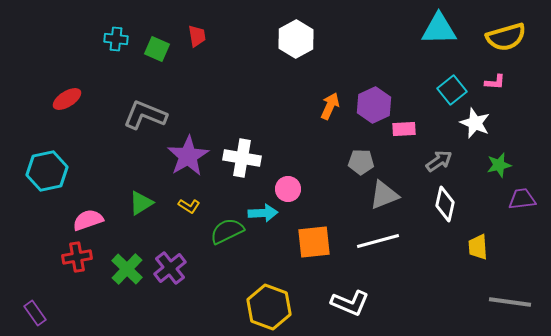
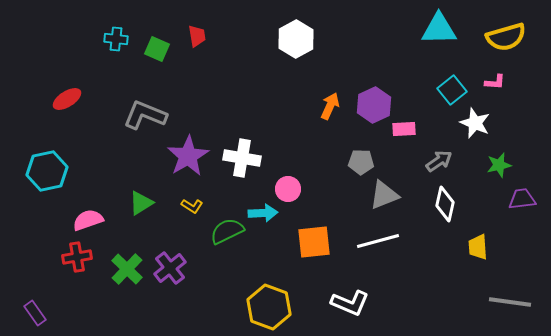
yellow L-shape: moved 3 px right
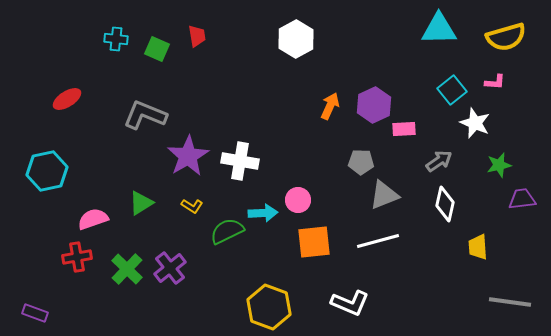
white cross: moved 2 px left, 3 px down
pink circle: moved 10 px right, 11 px down
pink semicircle: moved 5 px right, 1 px up
purple rectangle: rotated 35 degrees counterclockwise
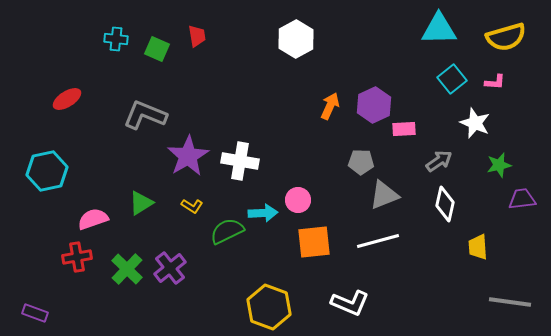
cyan square: moved 11 px up
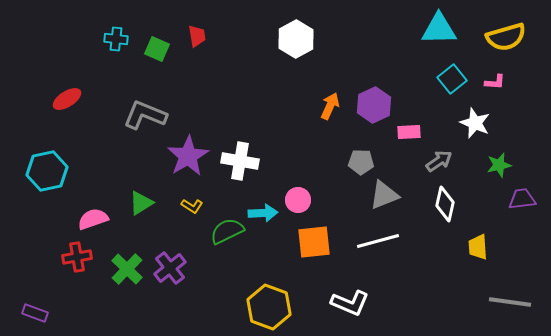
pink rectangle: moved 5 px right, 3 px down
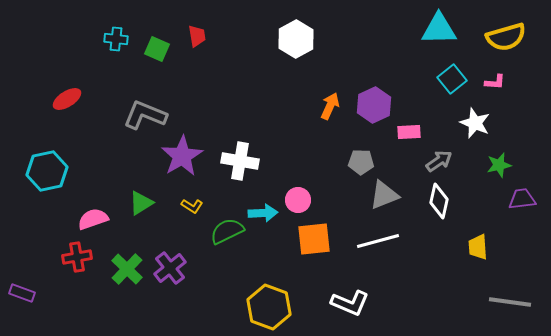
purple star: moved 6 px left
white diamond: moved 6 px left, 3 px up
orange square: moved 3 px up
purple rectangle: moved 13 px left, 20 px up
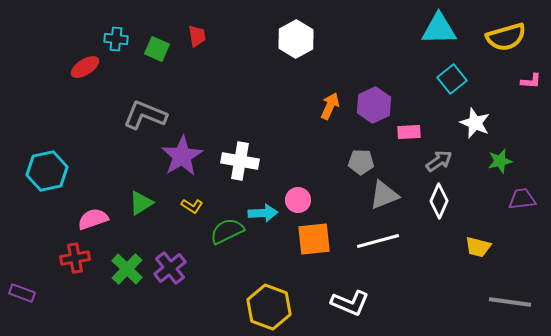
pink L-shape: moved 36 px right, 1 px up
red ellipse: moved 18 px right, 32 px up
green star: moved 1 px right, 4 px up
white diamond: rotated 12 degrees clockwise
yellow trapezoid: rotated 72 degrees counterclockwise
red cross: moved 2 px left, 1 px down
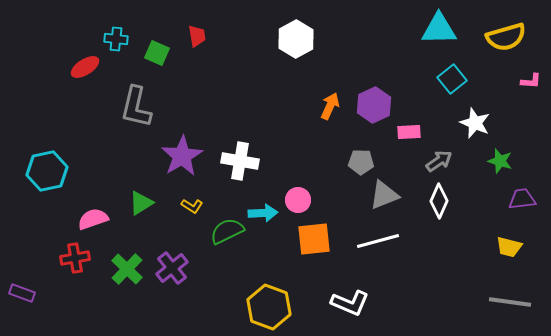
green square: moved 4 px down
gray L-shape: moved 9 px left, 8 px up; rotated 99 degrees counterclockwise
green star: rotated 30 degrees clockwise
yellow trapezoid: moved 31 px right
purple cross: moved 2 px right
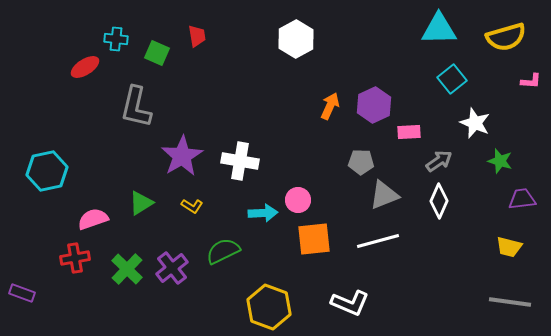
green semicircle: moved 4 px left, 20 px down
